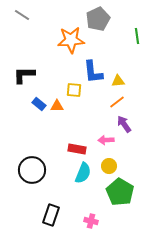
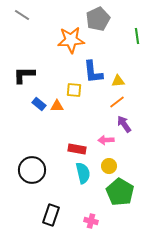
cyan semicircle: rotated 35 degrees counterclockwise
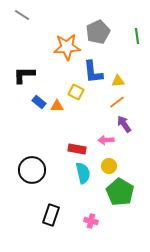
gray pentagon: moved 13 px down
orange star: moved 4 px left, 7 px down
yellow square: moved 2 px right, 2 px down; rotated 21 degrees clockwise
blue rectangle: moved 2 px up
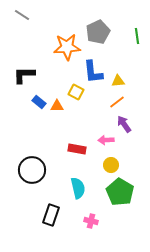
yellow circle: moved 2 px right, 1 px up
cyan semicircle: moved 5 px left, 15 px down
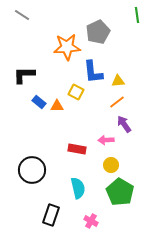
green line: moved 21 px up
pink cross: rotated 16 degrees clockwise
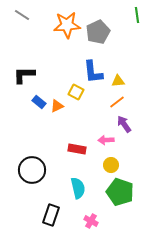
orange star: moved 22 px up
orange triangle: rotated 24 degrees counterclockwise
green pentagon: rotated 12 degrees counterclockwise
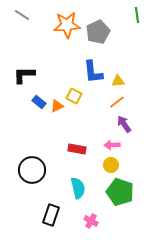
yellow square: moved 2 px left, 4 px down
pink arrow: moved 6 px right, 5 px down
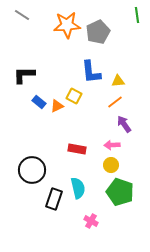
blue L-shape: moved 2 px left
orange line: moved 2 px left
black rectangle: moved 3 px right, 16 px up
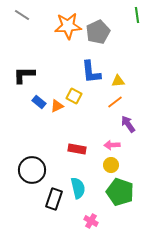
orange star: moved 1 px right, 1 px down
purple arrow: moved 4 px right
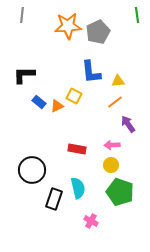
gray line: rotated 63 degrees clockwise
